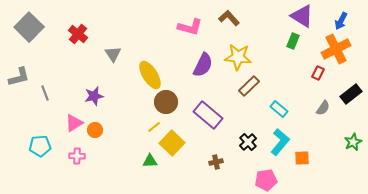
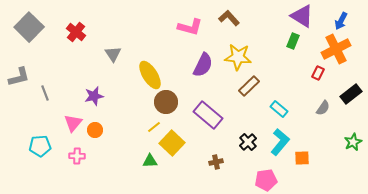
red cross: moved 2 px left, 2 px up
pink triangle: moved 1 px left; rotated 18 degrees counterclockwise
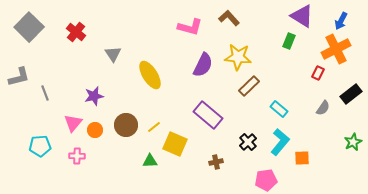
green rectangle: moved 4 px left
brown circle: moved 40 px left, 23 px down
yellow square: moved 3 px right, 1 px down; rotated 20 degrees counterclockwise
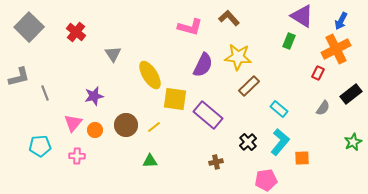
yellow square: moved 45 px up; rotated 15 degrees counterclockwise
